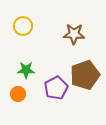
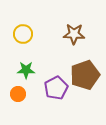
yellow circle: moved 8 px down
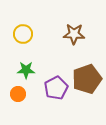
brown pentagon: moved 2 px right, 4 px down
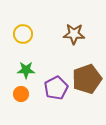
orange circle: moved 3 px right
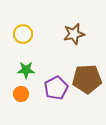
brown star: rotated 15 degrees counterclockwise
brown pentagon: rotated 16 degrees clockwise
